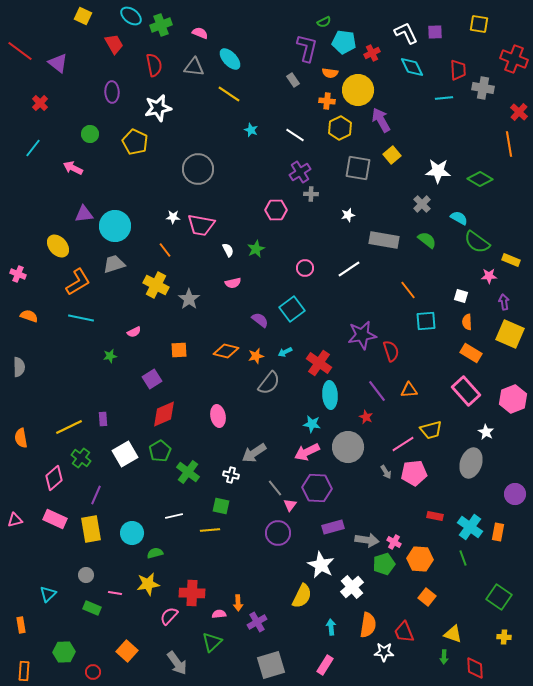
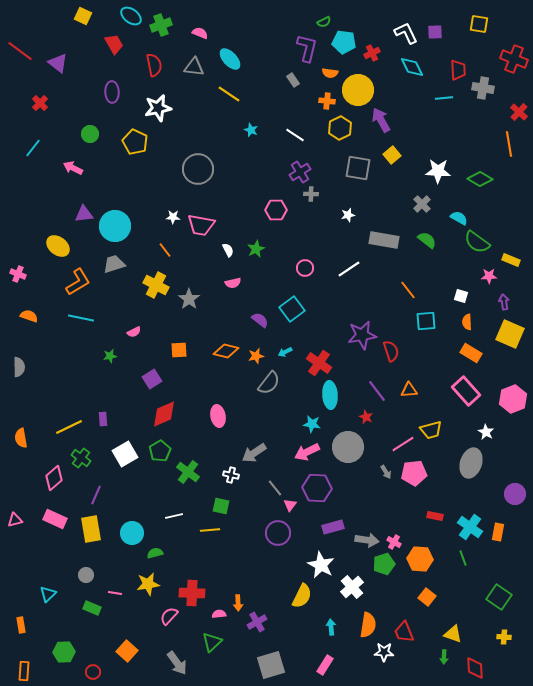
yellow ellipse at (58, 246): rotated 10 degrees counterclockwise
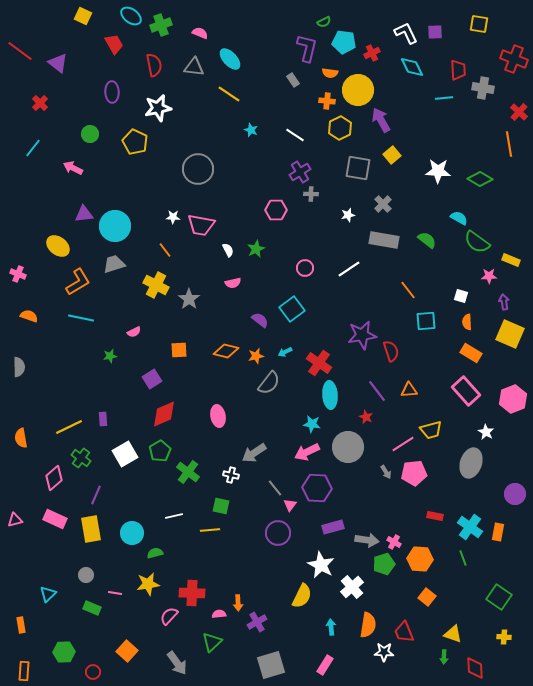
gray cross at (422, 204): moved 39 px left
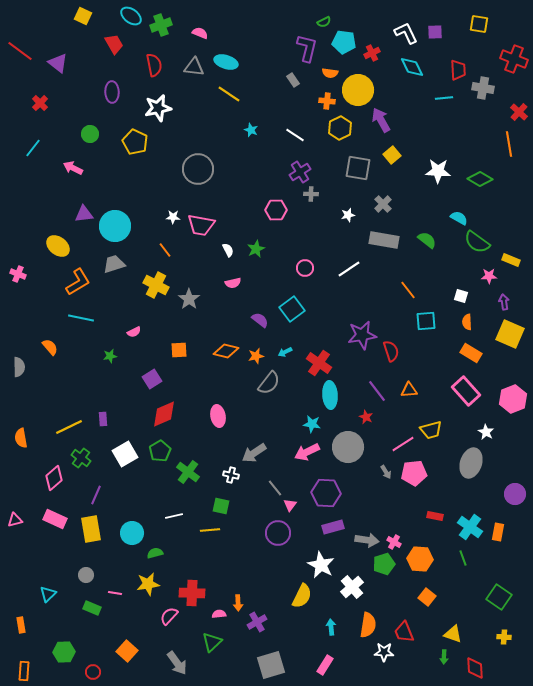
cyan ellipse at (230, 59): moved 4 px left, 3 px down; rotated 30 degrees counterclockwise
orange semicircle at (29, 316): moved 21 px right, 31 px down; rotated 30 degrees clockwise
purple hexagon at (317, 488): moved 9 px right, 5 px down
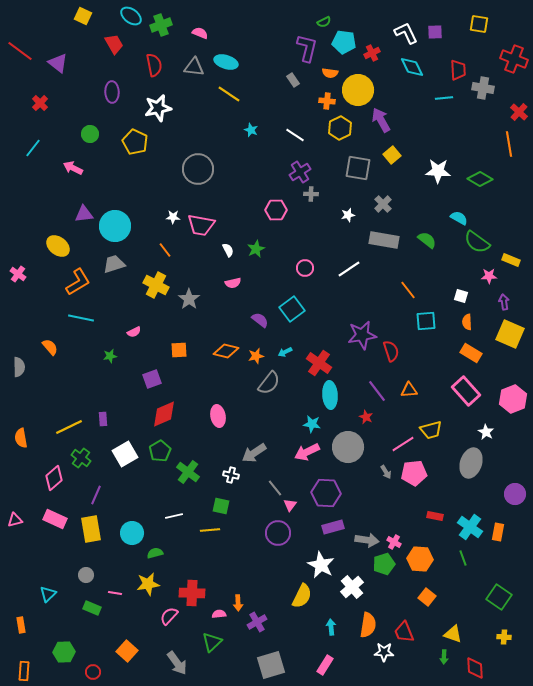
pink cross at (18, 274): rotated 14 degrees clockwise
purple square at (152, 379): rotated 12 degrees clockwise
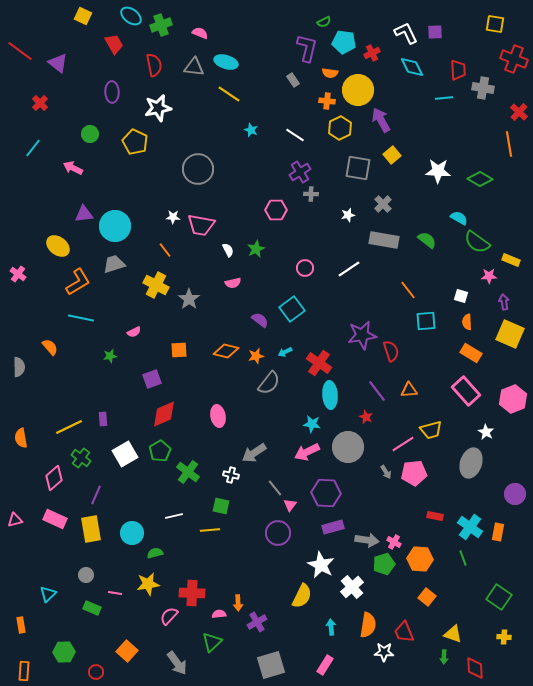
yellow square at (479, 24): moved 16 px right
red circle at (93, 672): moved 3 px right
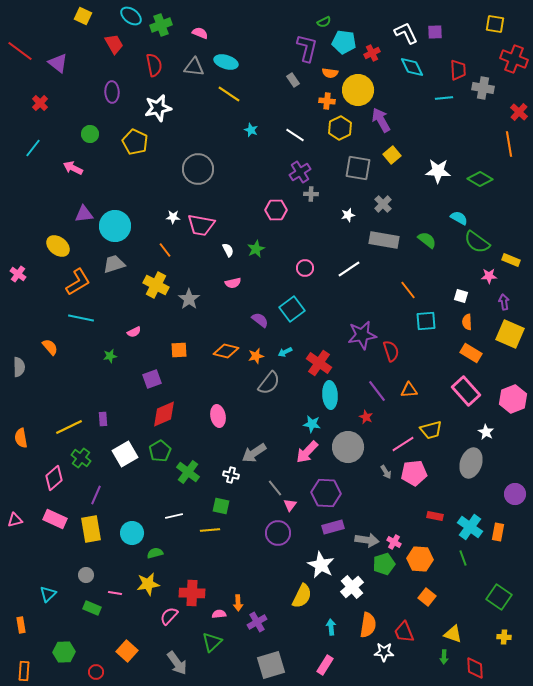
pink arrow at (307, 452): rotated 20 degrees counterclockwise
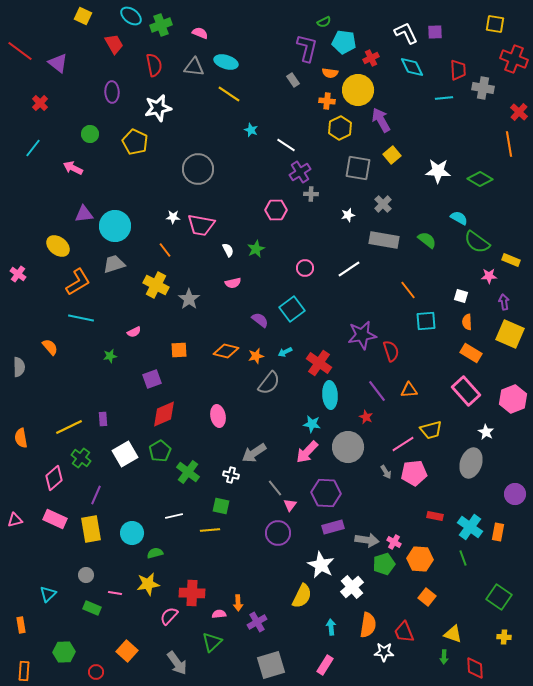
red cross at (372, 53): moved 1 px left, 5 px down
white line at (295, 135): moved 9 px left, 10 px down
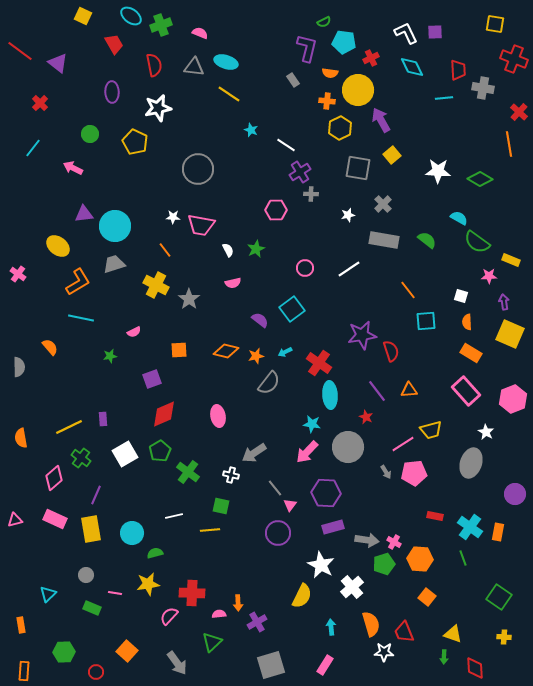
orange semicircle at (368, 625): moved 3 px right, 1 px up; rotated 25 degrees counterclockwise
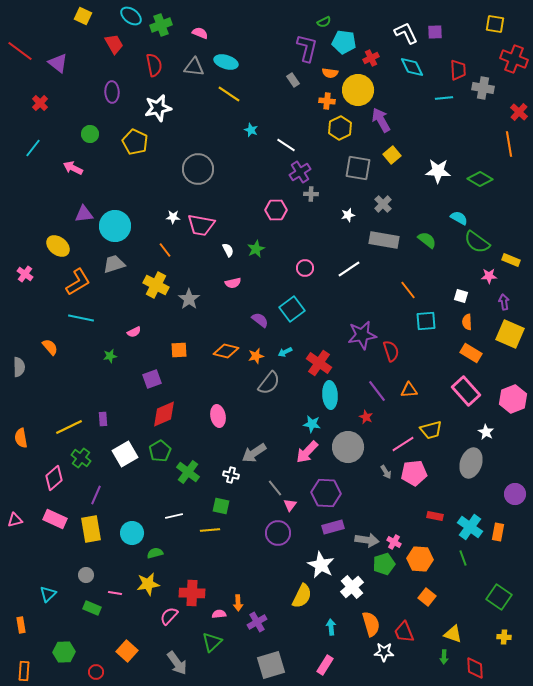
pink cross at (18, 274): moved 7 px right
